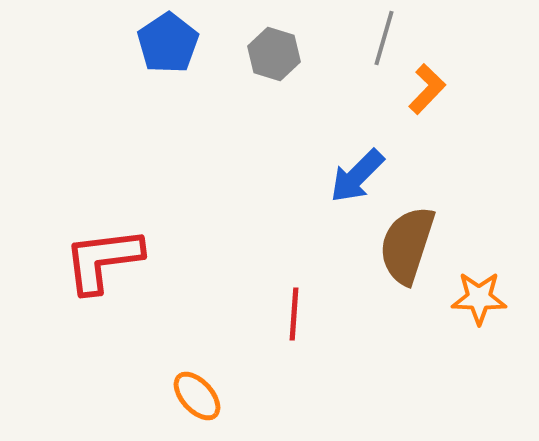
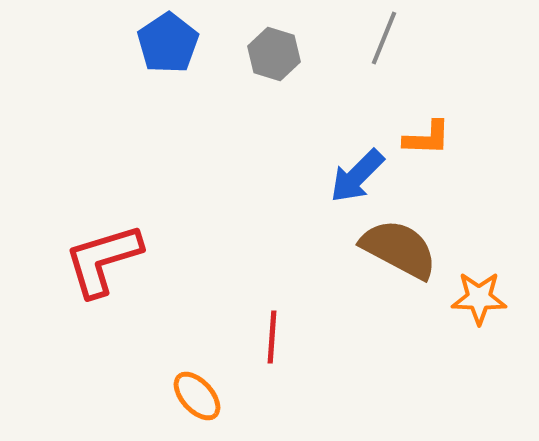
gray line: rotated 6 degrees clockwise
orange L-shape: moved 49 px down; rotated 48 degrees clockwise
brown semicircle: moved 8 px left, 4 px down; rotated 100 degrees clockwise
red L-shape: rotated 10 degrees counterclockwise
red line: moved 22 px left, 23 px down
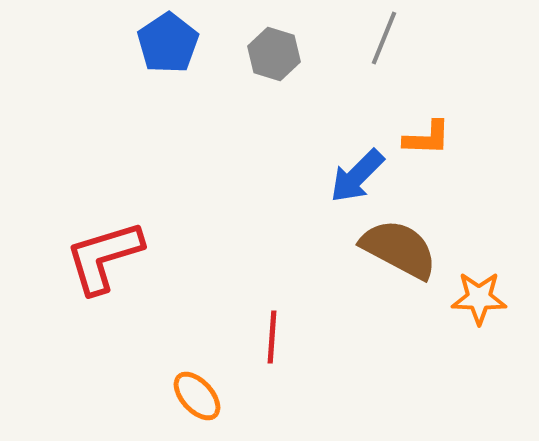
red L-shape: moved 1 px right, 3 px up
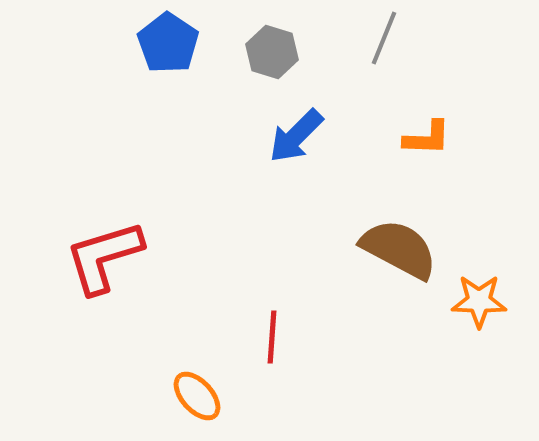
blue pentagon: rotated 4 degrees counterclockwise
gray hexagon: moved 2 px left, 2 px up
blue arrow: moved 61 px left, 40 px up
orange star: moved 3 px down
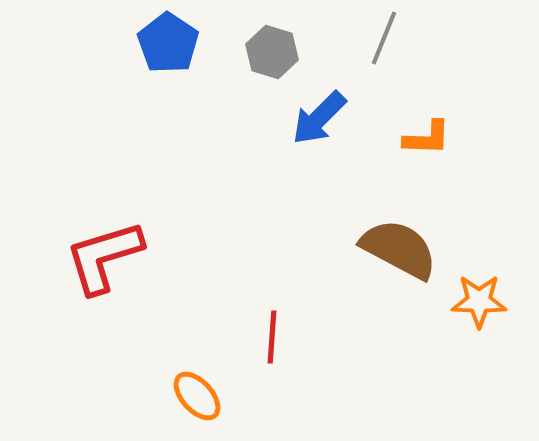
blue arrow: moved 23 px right, 18 px up
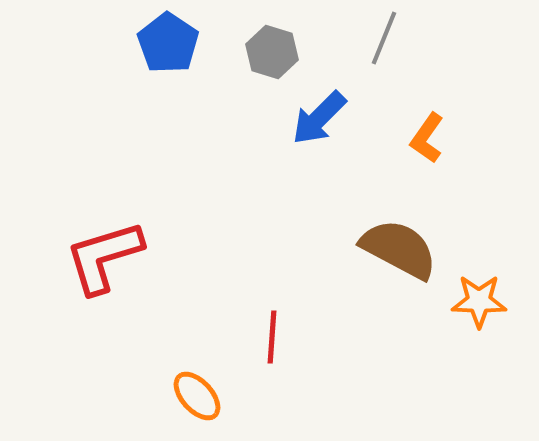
orange L-shape: rotated 123 degrees clockwise
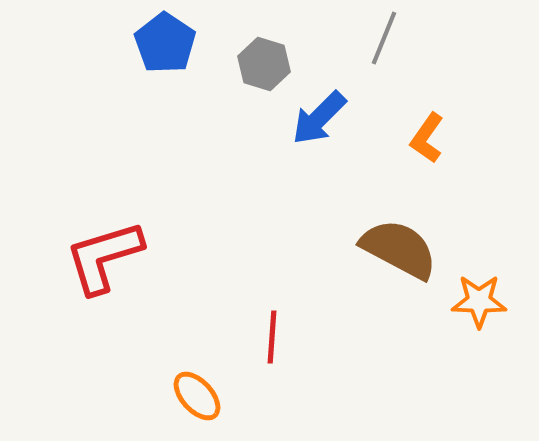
blue pentagon: moved 3 px left
gray hexagon: moved 8 px left, 12 px down
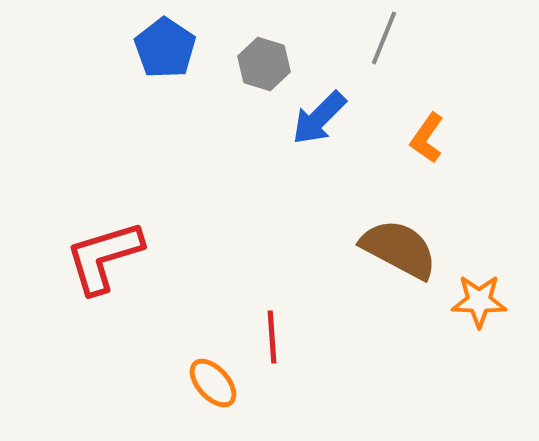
blue pentagon: moved 5 px down
red line: rotated 8 degrees counterclockwise
orange ellipse: moved 16 px right, 13 px up
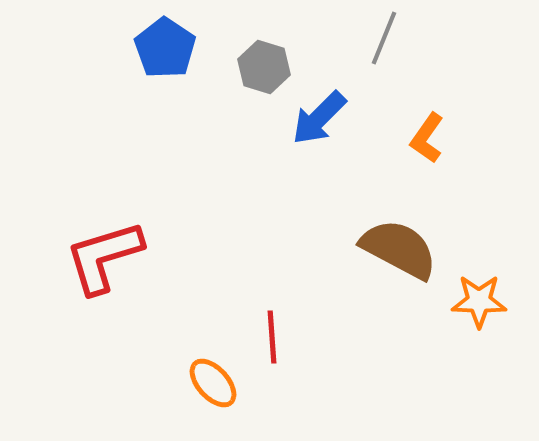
gray hexagon: moved 3 px down
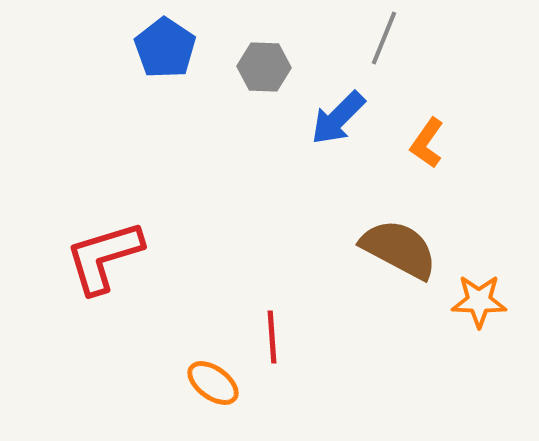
gray hexagon: rotated 15 degrees counterclockwise
blue arrow: moved 19 px right
orange L-shape: moved 5 px down
orange ellipse: rotated 12 degrees counterclockwise
